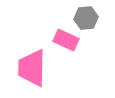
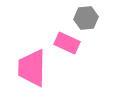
pink rectangle: moved 1 px right, 3 px down
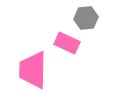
pink trapezoid: moved 1 px right, 2 px down
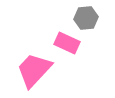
pink trapezoid: moved 1 px right; rotated 42 degrees clockwise
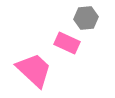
pink trapezoid: rotated 90 degrees clockwise
